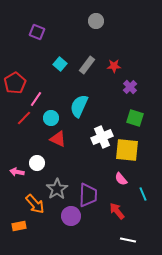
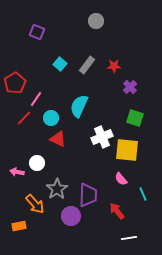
white line: moved 1 px right, 2 px up; rotated 21 degrees counterclockwise
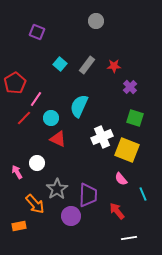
yellow square: rotated 15 degrees clockwise
pink arrow: rotated 48 degrees clockwise
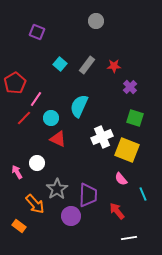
orange rectangle: rotated 48 degrees clockwise
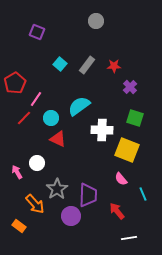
cyan semicircle: rotated 30 degrees clockwise
white cross: moved 7 px up; rotated 25 degrees clockwise
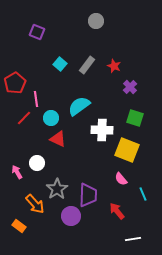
red star: rotated 24 degrees clockwise
pink line: rotated 42 degrees counterclockwise
white line: moved 4 px right, 1 px down
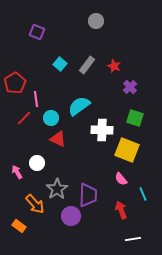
red arrow: moved 4 px right, 1 px up; rotated 18 degrees clockwise
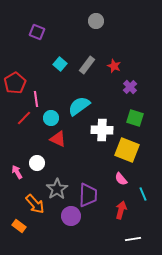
red arrow: rotated 36 degrees clockwise
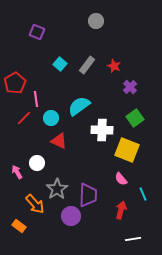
green square: rotated 36 degrees clockwise
red triangle: moved 1 px right, 2 px down
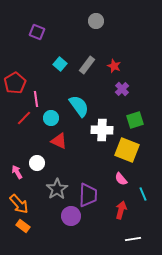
purple cross: moved 8 px left, 2 px down
cyan semicircle: rotated 90 degrees clockwise
green square: moved 2 px down; rotated 18 degrees clockwise
orange arrow: moved 16 px left
orange rectangle: moved 4 px right
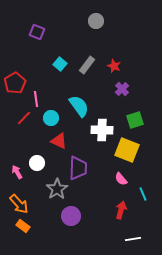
purple trapezoid: moved 10 px left, 27 px up
